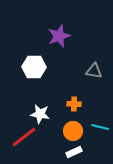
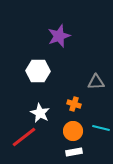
white hexagon: moved 4 px right, 4 px down
gray triangle: moved 2 px right, 11 px down; rotated 12 degrees counterclockwise
orange cross: rotated 16 degrees clockwise
white star: moved 1 px up; rotated 18 degrees clockwise
cyan line: moved 1 px right, 1 px down
white rectangle: rotated 14 degrees clockwise
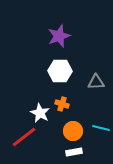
white hexagon: moved 22 px right
orange cross: moved 12 px left
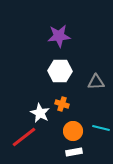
purple star: rotated 15 degrees clockwise
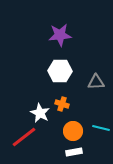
purple star: moved 1 px right, 1 px up
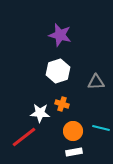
purple star: rotated 20 degrees clockwise
white hexagon: moved 2 px left; rotated 20 degrees counterclockwise
white star: rotated 24 degrees counterclockwise
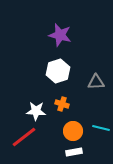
white star: moved 4 px left, 2 px up
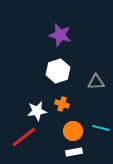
white star: moved 1 px right; rotated 12 degrees counterclockwise
